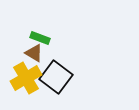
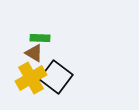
green rectangle: rotated 18 degrees counterclockwise
yellow cross: moved 5 px right
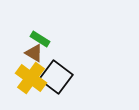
green rectangle: moved 1 px down; rotated 30 degrees clockwise
yellow cross: rotated 24 degrees counterclockwise
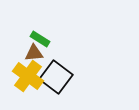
brown triangle: rotated 36 degrees counterclockwise
yellow cross: moved 3 px left, 2 px up
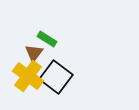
green rectangle: moved 7 px right
brown triangle: rotated 48 degrees counterclockwise
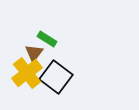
yellow cross: moved 1 px left, 3 px up; rotated 16 degrees clockwise
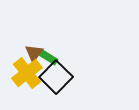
green rectangle: moved 1 px right, 18 px down
black square: rotated 8 degrees clockwise
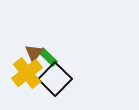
green rectangle: rotated 12 degrees clockwise
black square: moved 1 px left, 2 px down
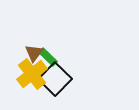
yellow cross: moved 5 px right, 1 px down
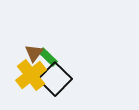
yellow cross: moved 1 px left, 1 px down
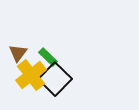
brown triangle: moved 16 px left
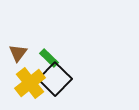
green rectangle: moved 1 px right, 1 px down
yellow cross: moved 1 px left, 8 px down
